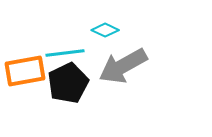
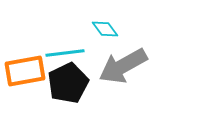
cyan diamond: moved 1 px up; rotated 28 degrees clockwise
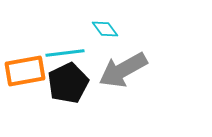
gray arrow: moved 4 px down
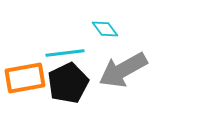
orange rectangle: moved 7 px down
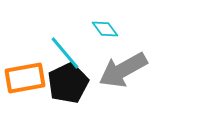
cyan line: rotated 57 degrees clockwise
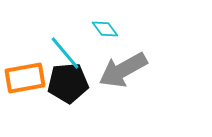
black pentagon: rotated 21 degrees clockwise
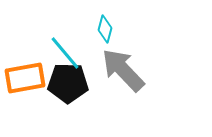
cyan diamond: rotated 52 degrees clockwise
gray arrow: rotated 75 degrees clockwise
black pentagon: rotated 6 degrees clockwise
